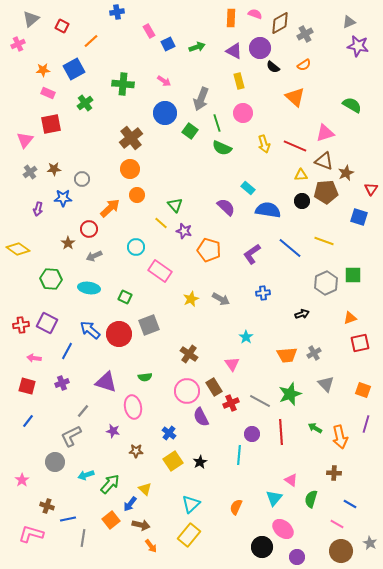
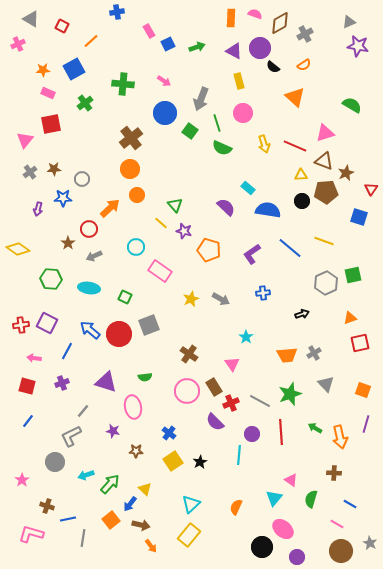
gray triangle at (31, 19): rotated 48 degrees counterclockwise
green square at (353, 275): rotated 12 degrees counterclockwise
purple semicircle at (201, 417): moved 14 px right, 5 px down; rotated 18 degrees counterclockwise
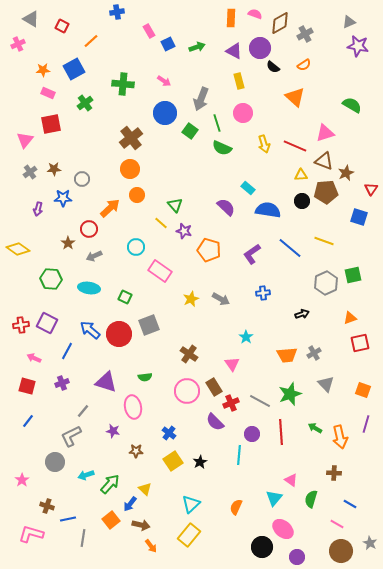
pink arrow at (34, 358): rotated 16 degrees clockwise
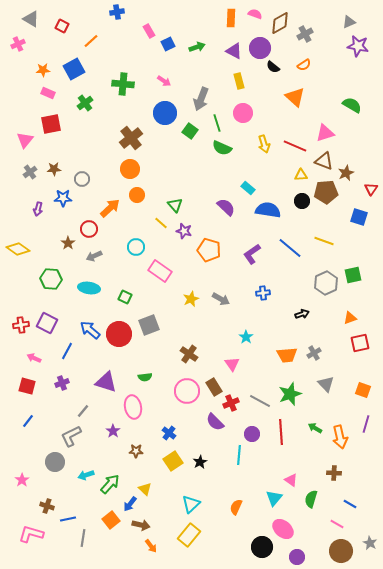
purple star at (113, 431): rotated 24 degrees clockwise
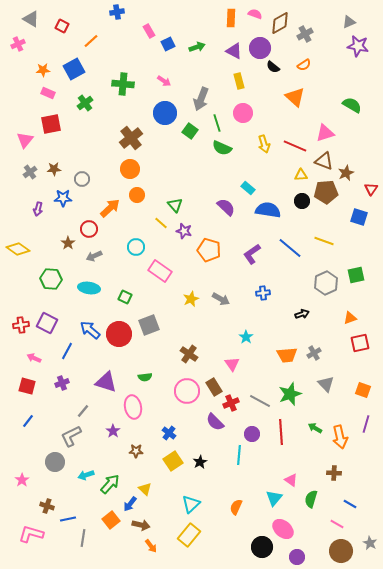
green square at (353, 275): moved 3 px right
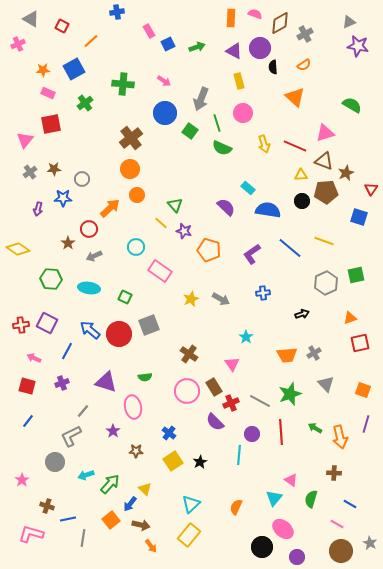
black semicircle at (273, 67): rotated 48 degrees clockwise
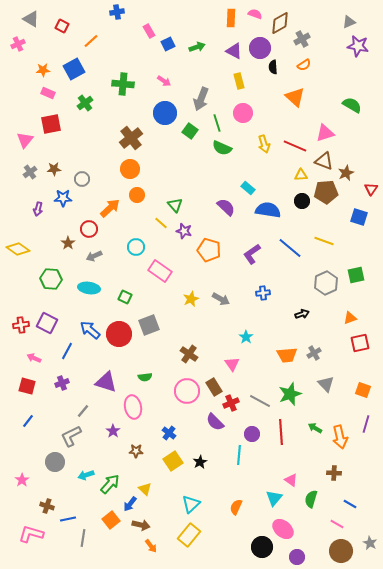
gray cross at (305, 34): moved 3 px left, 5 px down
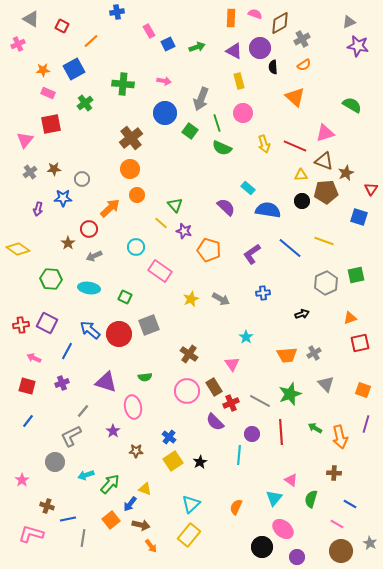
pink arrow at (164, 81): rotated 24 degrees counterclockwise
blue cross at (169, 433): moved 4 px down
yellow triangle at (145, 489): rotated 24 degrees counterclockwise
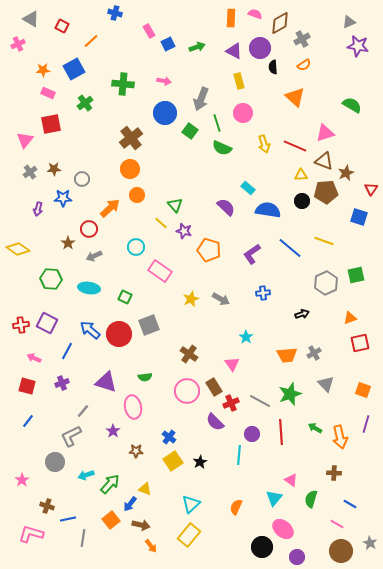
blue cross at (117, 12): moved 2 px left, 1 px down; rotated 24 degrees clockwise
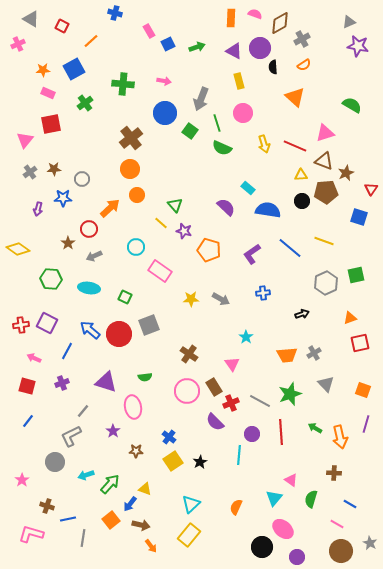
yellow star at (191, 299): rotated 21 degrees clockwise
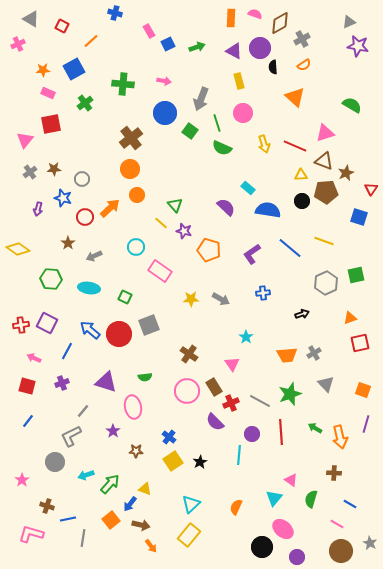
blue star at (63, 198): rotated 18 degrees clockwise
red circle at (89, 229): moved 4 px left, 12 px up
